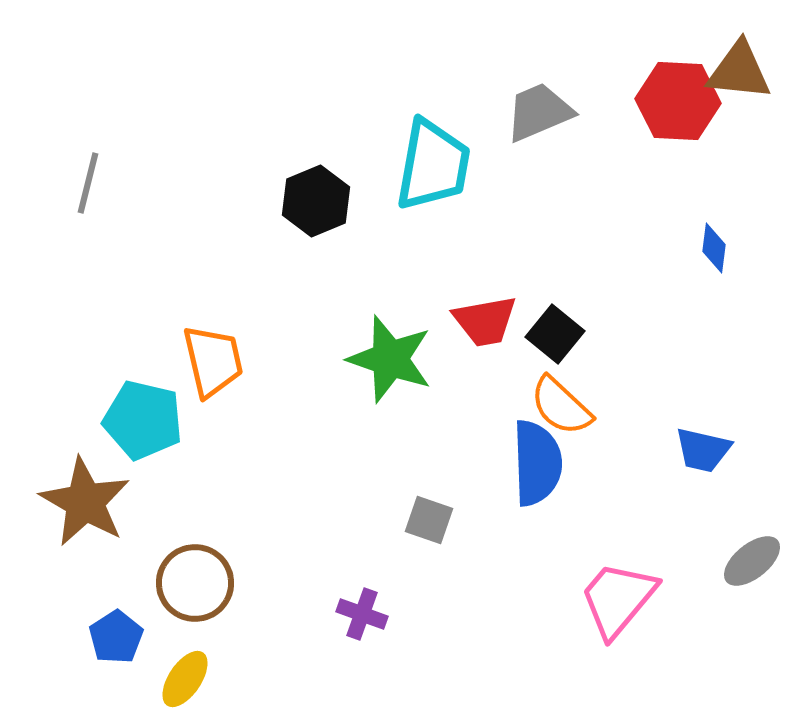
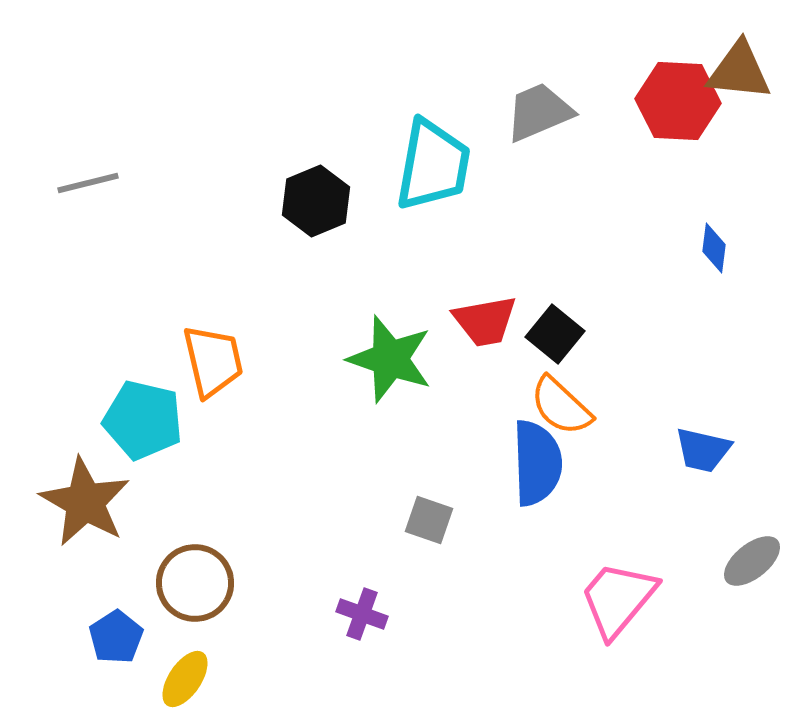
gray line: rotated 62 degrees clockwise
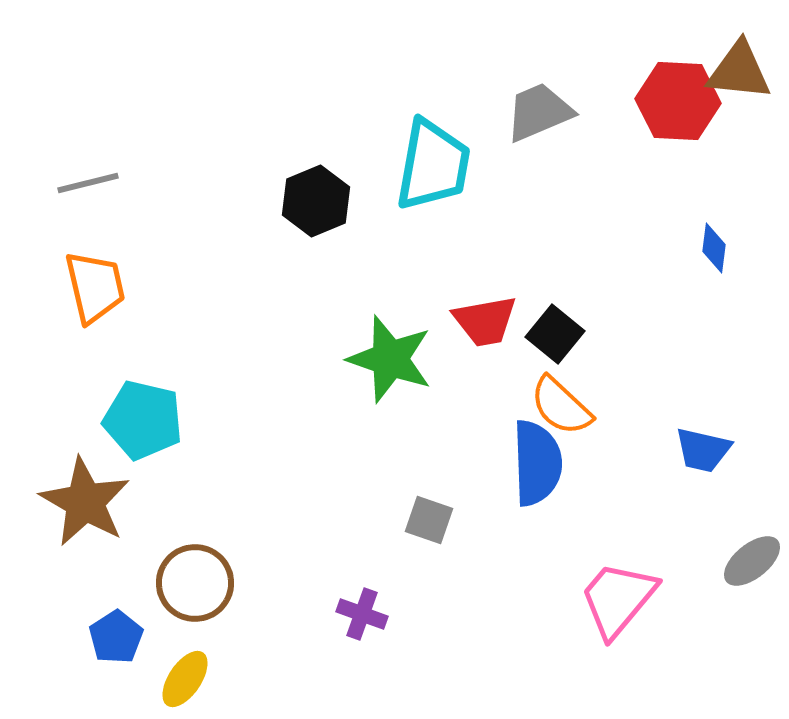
orange trapezoid: moved 118 px left, 74 px up
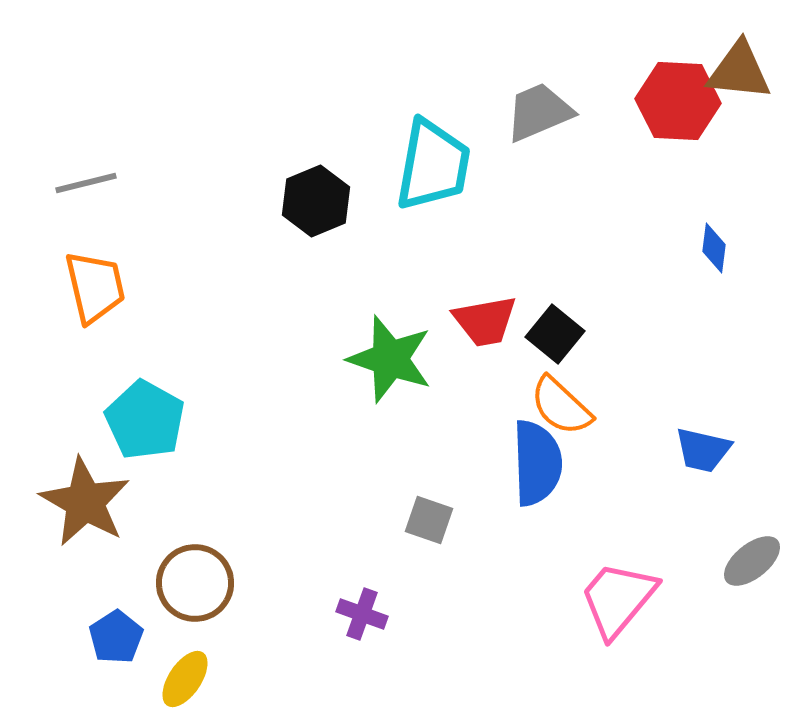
gray line: moved 2 px left
cyan pentagon: moved 2 px right; rotated 16 degrees clockwise
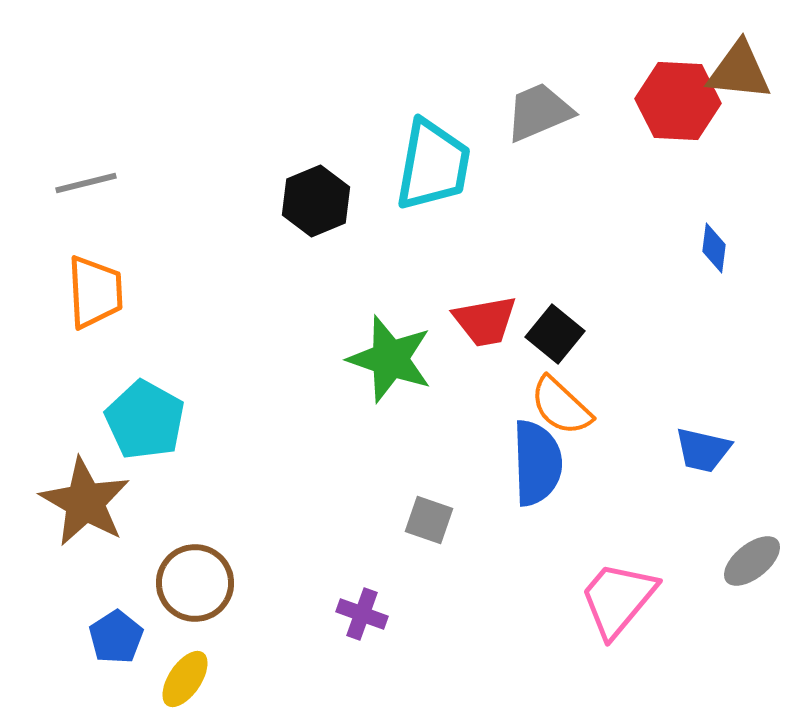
orange trapezoid: moved 5 px down; rotated 10 degrees clockwise
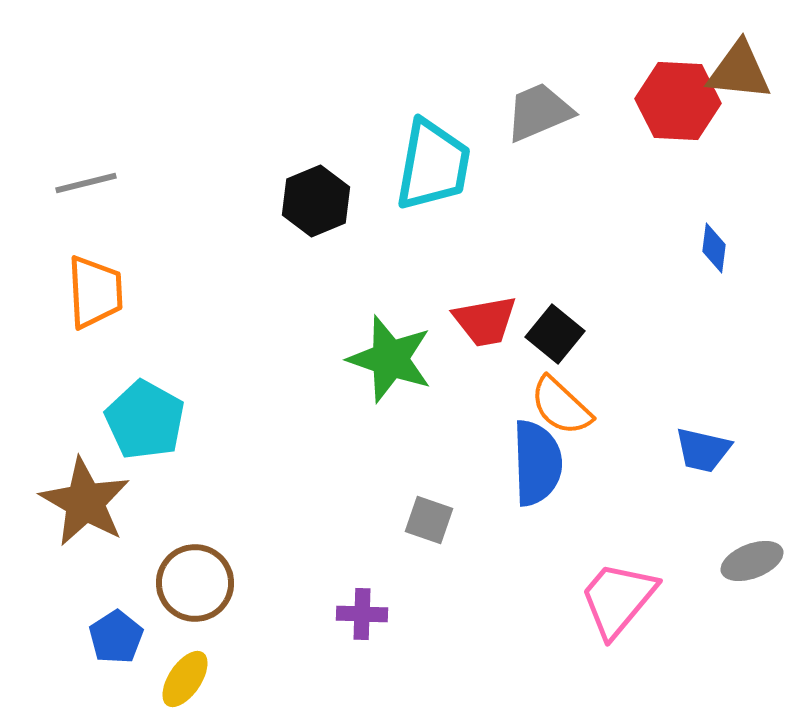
gray ellipse: rotated 18 degrees clockwise
purple cross: rotated 18 degrees counterclockwise
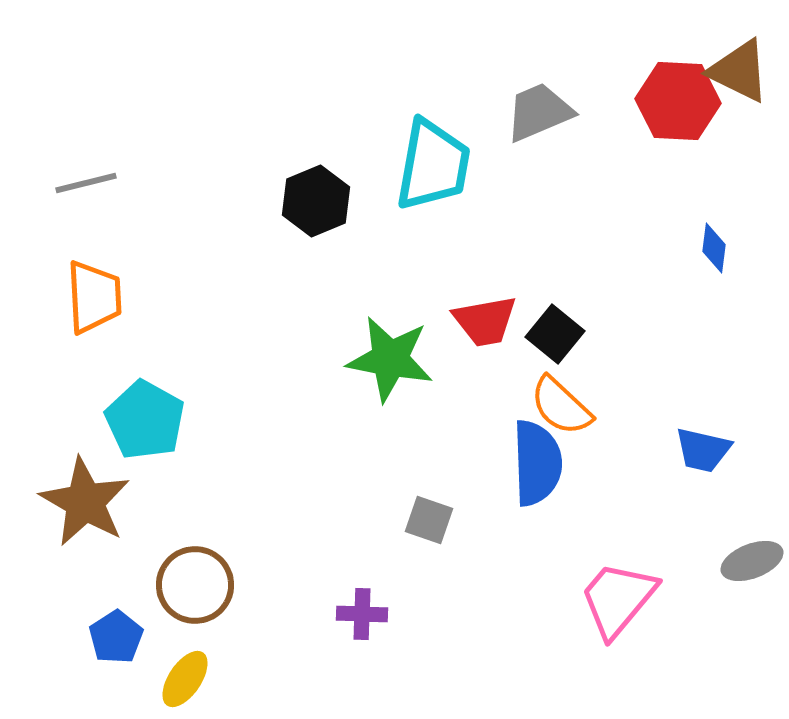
brown triangle: rotated 20 degrees clockwise
orange trapezoid: moved 1 px left, 5 px down
green star: rotated 8 degrees counterclockwise
brown circle: moved 2 px down
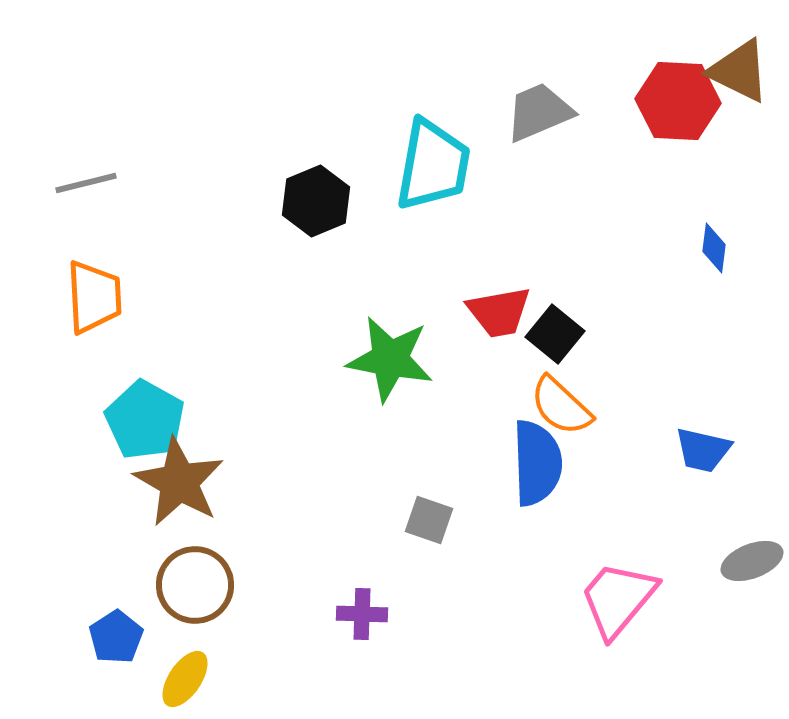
red trapezoid: moved 14 px right, 9 px up
brown star: moved 94 px right, 20 px up
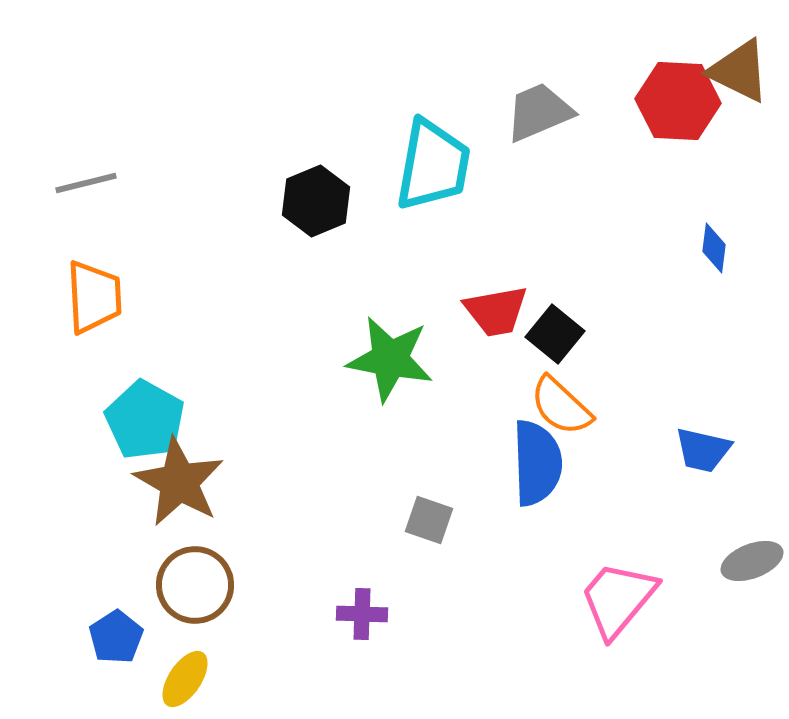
red trapezoid: moved 3 px left, 1 px up
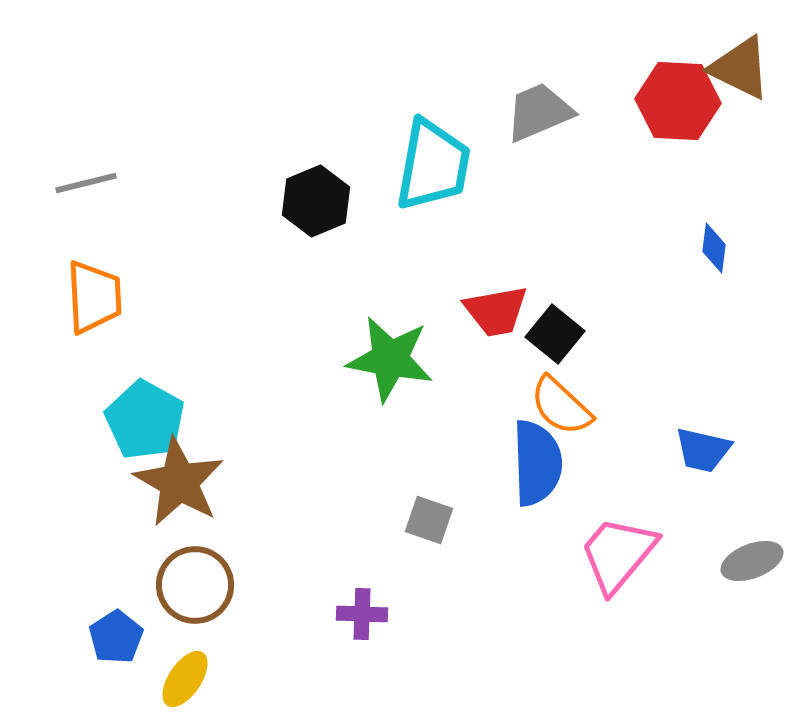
brown triangle: moved 1 px right, 3 px up
pink trapezoid: moved 45 px up
